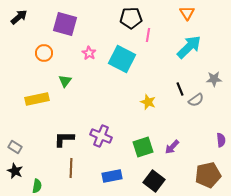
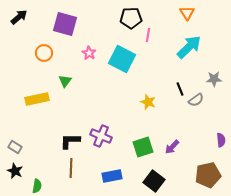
black L-shape: moved 6 px right, 2 px down
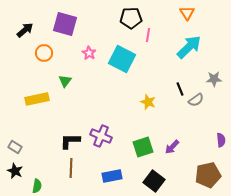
black arrow: moved 6 px right, 13 px down
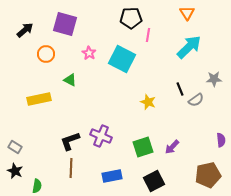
orange circle: moved 2 px right, 1 px down
green triangle: moved 5 px right, 1 px up; rotated 40 degrees counterclockwise
yellow rectangle: moved 2 px right
black L-shape: rotated 20 degrees counterclockwise
black square: rotated 25 degrees clockwise
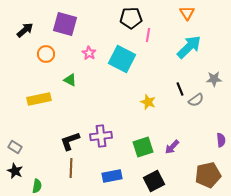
purple cross: rotated 30 degrees counterclockwise
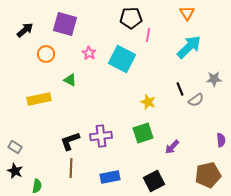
green square: moved 14 px up
blue rectangle: moved 2 px left, 1 px down
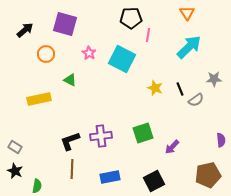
yellow star: moved 7 px right, 14 px up
brown line: moved 1 px right, 1 px down
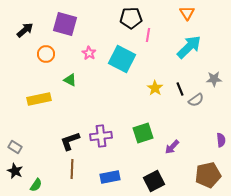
yellow star: rotated 14 degrees clockwise
green semicircle: moved 1 px left, 1 px up; rotated 24 degrees clockwise
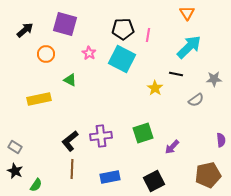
black pentagon: moved 8 px left, 11 px down
black line: moved 4 px left, 15 px up; rotated 56 degrees counterclockwise
black L-shape: rotated 20 degrees counterclockwise
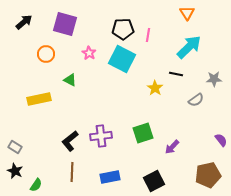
black arrow: moved 1 px left, 8 px up
purple semicircle: rotated 32 degrees counterclockwise
brown line: moved 3 px down
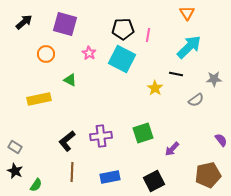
black L-shape: moved 3 px left
purple arrow: moved 2 px down
